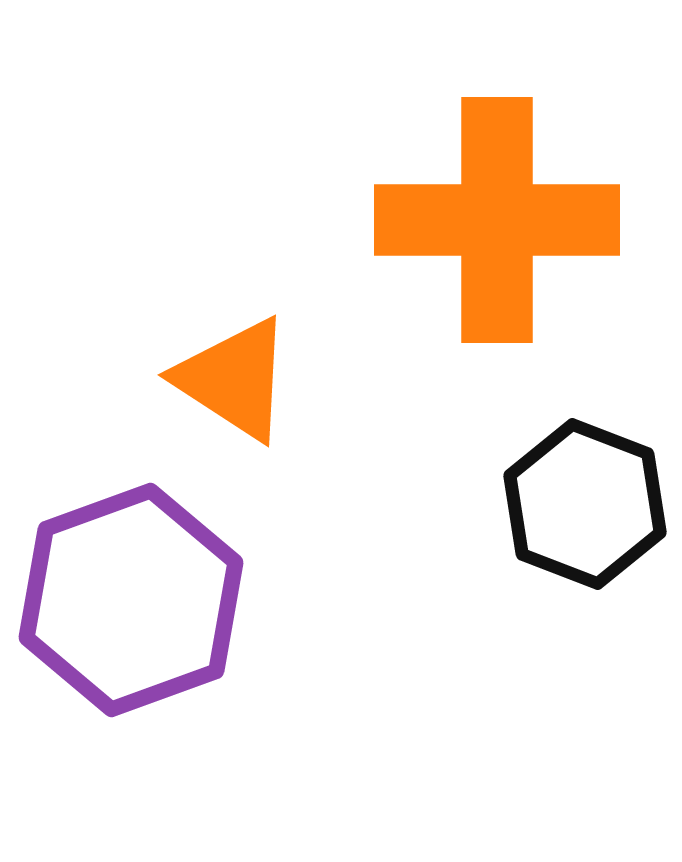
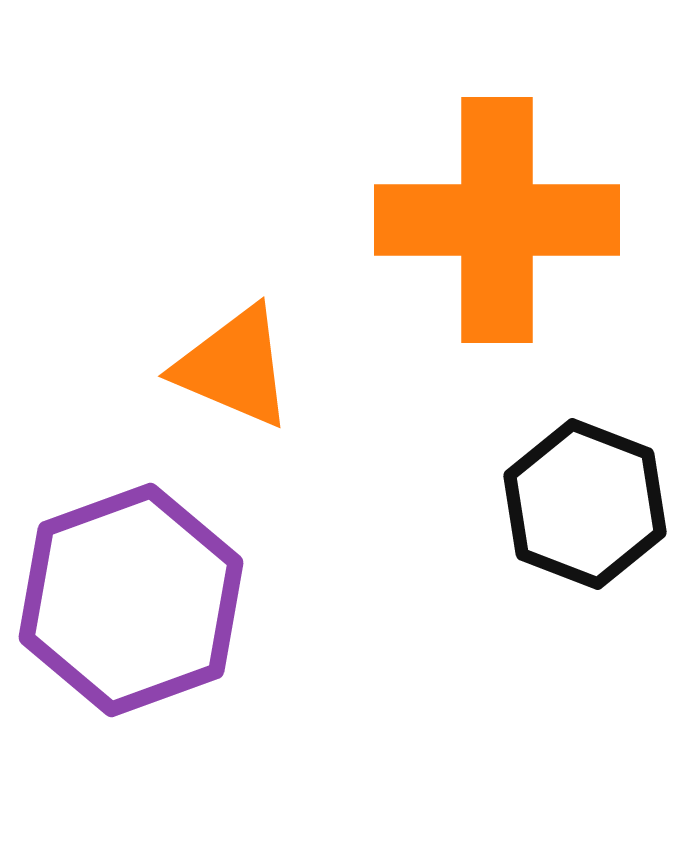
orange triangle: moved 12 px up; rotated 10 degrees counterclockwise
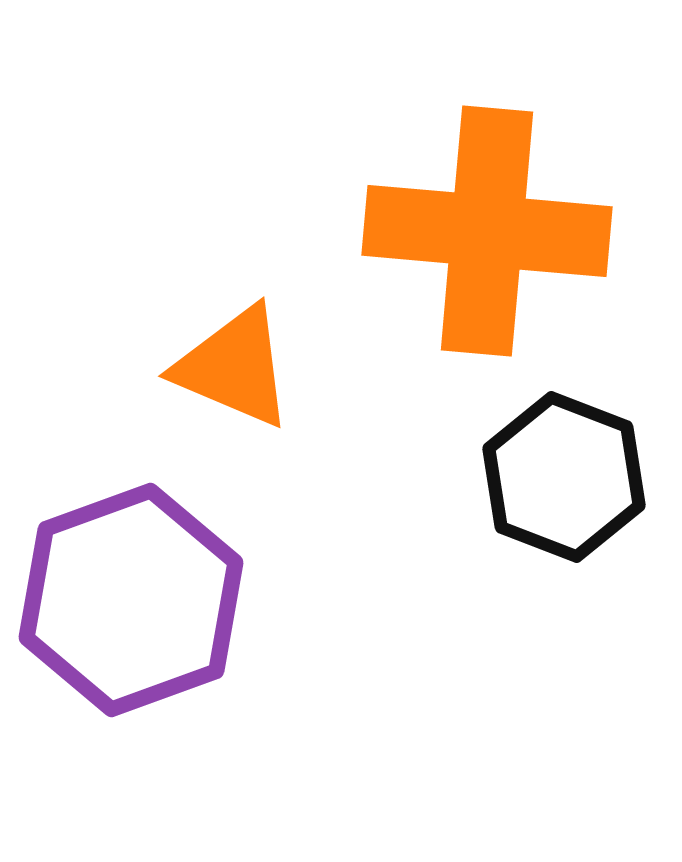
orange cross: moved 10 px left, 11 px down; rotated 5 degrees clockwise
black hexagon: moved 21 px left, 27 px up
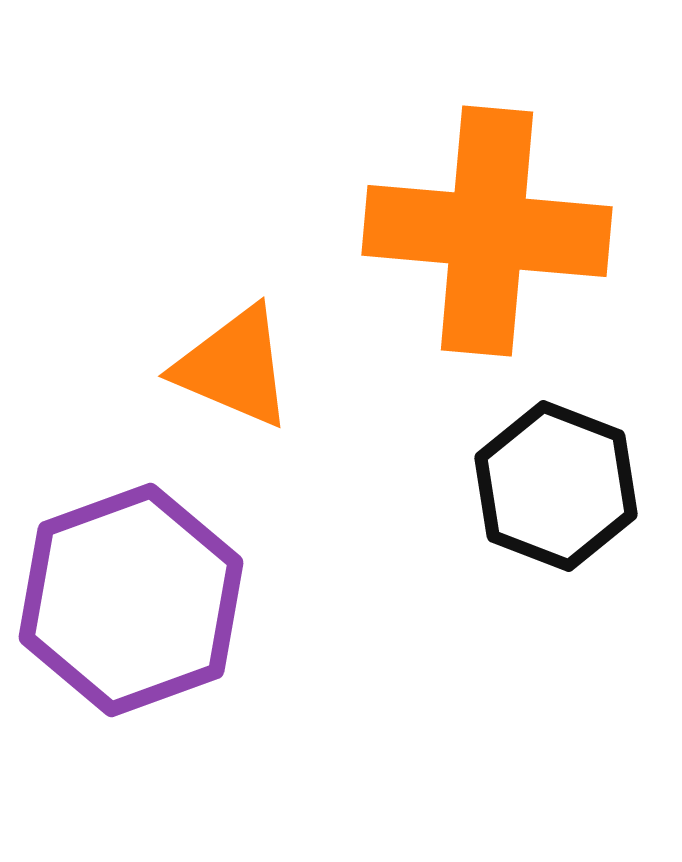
black hexagon: moved 8 px left, 9 px down
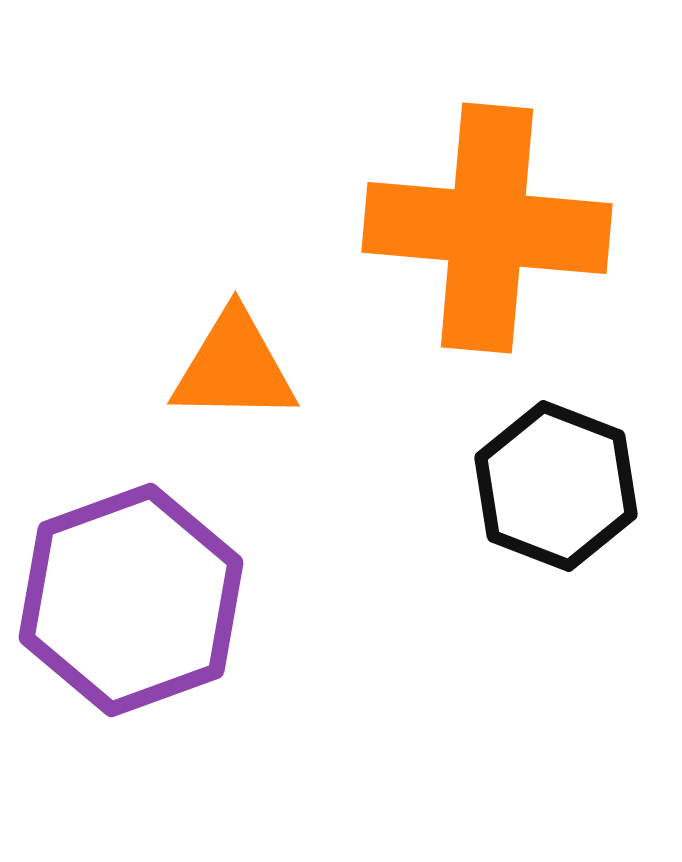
orange cross: moved 3 px up
orange triangle: rotated 22 degrees counterclockwise
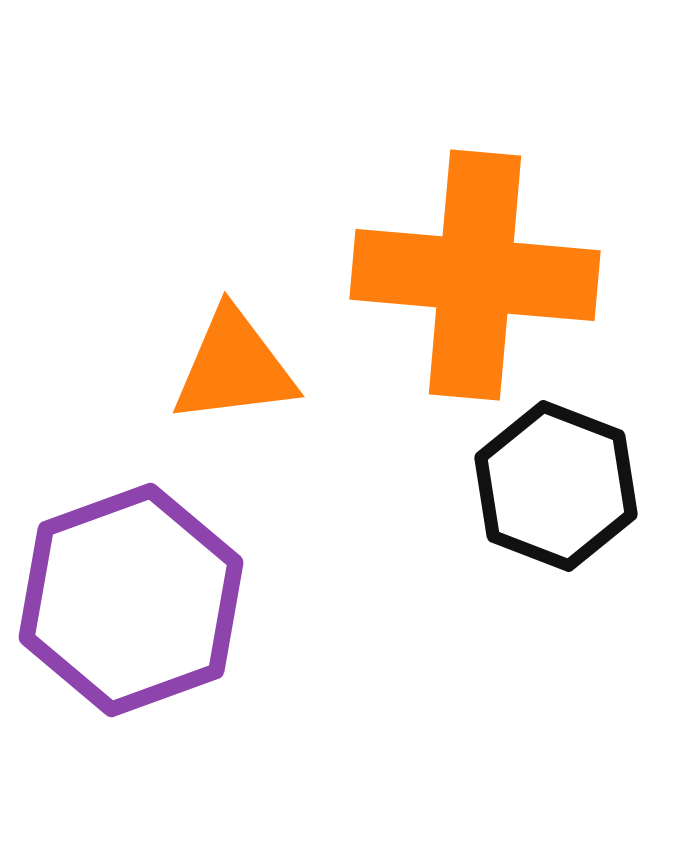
orange cross: moved 12 px left, 47 px down
orange triangle: rotated 8 degrees counterclockwise
